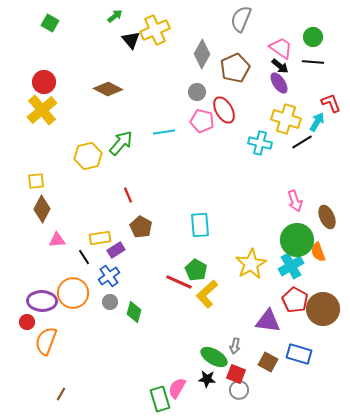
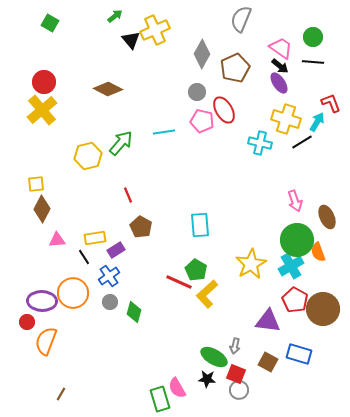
yellow square at (36, 181): moved 3 px down
yellow rectangle at (100, 238): moved 5 px left
pink semicircle at (177, 388): rotated 60 degrees counterclockwise
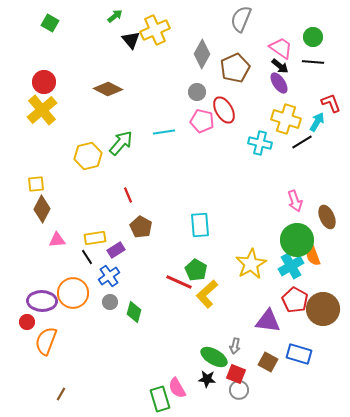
orange semicircle at (318, 252): moved 5 px left, 4 px down
black line at (84, 257): moved 3 px right
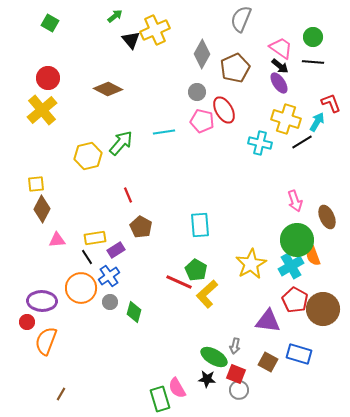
red circle at (44, 82): moved 4 px right, 4 px up
orange circle at (73, 293): moved 8 px right, 5 px up
